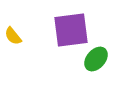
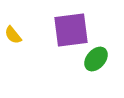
yellow semicircle: moved 1 px up
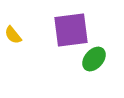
green ellipse: moved 2 px left
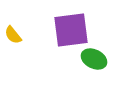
green ellipse: rotated 75 degrees clockwise
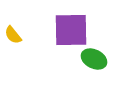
purple square: rotated 6 degrees clockwise
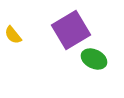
purple square: rotated 30 degrees counterclockwise
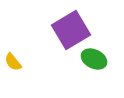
yellow semicircle: moved 27 px down
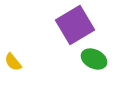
purple square: moved 4 px right, 5 px up
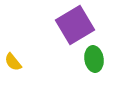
green ellipse: rotated 55 degrees clockwise
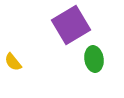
purple square: moved 4 px left
